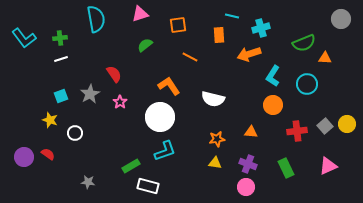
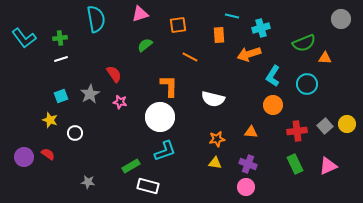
orange L-shape at (169, 86): rotated 35 degrees clockwise
pink star at (120, 102): rotated 24 degrees counterclockwise
green rectangle at (286, 168): moved 9 px right, 4 px up
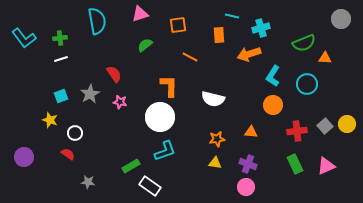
cyan semicircle at (96, 19): moved 1 px right, 2 px down
red semicircle at (48, 154): moved 20 px right
pink triangle at (328, 166): moved 2 px left
white rectangle at (148, 186): moved 2 px right; rotated 20 degrees clockwise
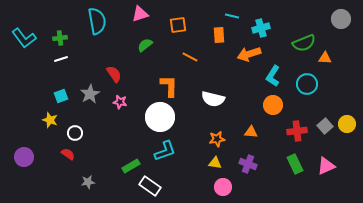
gray star at (88, 182): rotated 16 degrees counterclockwise
pink circle at (246, 187): moved 23 px left
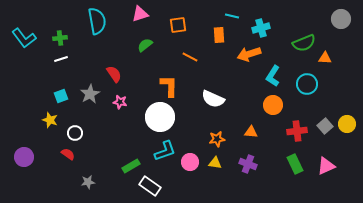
white semicircle at (213, 99): rotated 10 degrees clockwise
pink circle at (223, 187): moved 33 px left, 25 px up
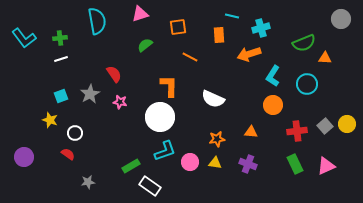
orange square at (178, 25): moved 2 px down
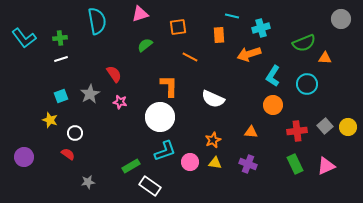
yellow circle at (347, 124): moved 1 px right, 3 px down
orange star at (217, 139): moved 4 px left, 1 px down; rotated 14 degrees counterclockwise
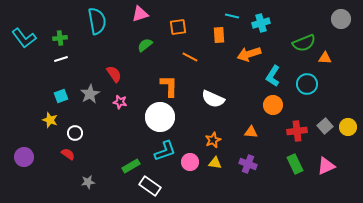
cyan cross at (261, 28): moved 5 px up
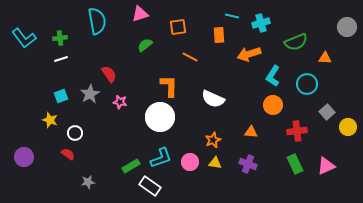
gray circle at (341, 19): moved 6 px right, 8 px down
green semicircle at (304, 43): moved 8 px left, 1 px up
red semicircle at (114, 74): moved 5 px left
gray square at (325, 126): moved 2 px right, 14 px up
cyan L-shape at (165, 151): moved 4 px left, 7 px down
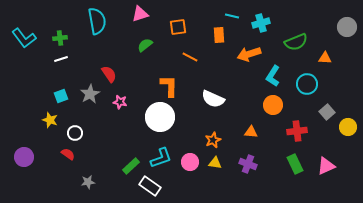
green rectangle at (131, 166): rotated 12 degrees counterclockwise
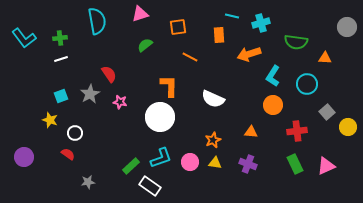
green semicircle at (296, 42): rotated 30 degrees clockwise
